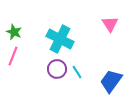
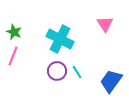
pink triangle: moved 5 px left
purple circle: moved 2 px down
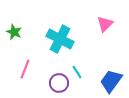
pink triangle: rotated 18 degrees clockwise
pink line: moved 12 px right, 13 px down
purple circle: moved 2 px right, 12 px down
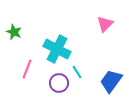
cyan cross: moved 3 px left, 10 px down
pink line: moved 2 px right
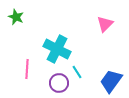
green star: moved 2 px right, 15 px up
pink line: rotated 18 degrees counterclockwise
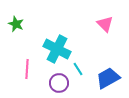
green star: moved 7 px down
pink triangle: rotated 30 degrees counterclockwise
cyan line: moved 1 px right, 3 px up
blue trapezoid: moved 3 px left, 3 px up; rotated 25 degrees clockwise
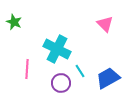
green star: moved 2 px left, 2 px up
cyan line: moved 2 px right, 2 px down
purple circle: moved 2 px right
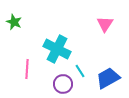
pink triangle: rotated 18 degrees clockwise
purple circle: moved 2 px right, 1 px down
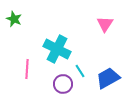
green star: moved 3 px up
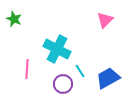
pink triangle: moved 4 px up; rotated 12 degrees clockwise
